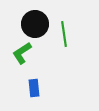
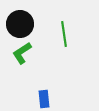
black circle: moved 15 px left
blue rectangle: moved 10 px right, 11 px down
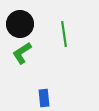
blue rectangle: moved 1 px up
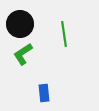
green L-shape: moved 1 px right, 1 px down
blue rectangle: moved 5 px up
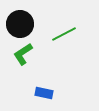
green line: rotated 70 degrees clockwise
blue rectangle: rotated 72 degrees counterclockwise
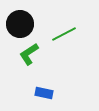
green L-shape: moved 6 px right
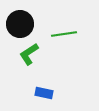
green line: rotated 20 degrees clockwise
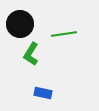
green L-shape: moved 2 px right; rotated 25 degrees counterclockwise
blue rectangle: moved 1 px left
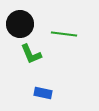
green line: rotated 15 degrees clockwise
green L-shape: rotated 55 degrees counterclockwise
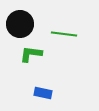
green L-shape: rotated 120 degrees clockwise
